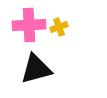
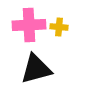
yellow cross: rotated 24 degrees clockwise
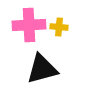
black triangle: moved 6 px right
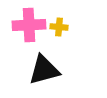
black triangle: moved 2 px right, 1 px down
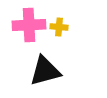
black triangle: moved 1 px right, 1 px down
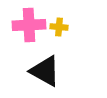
black triangle: rotated 44 degrees clockwise
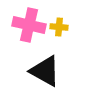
pink cross: rotated 16 degrees clockwise
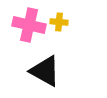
yellow cross: moved 5 px up
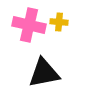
black triangle: moved 1 px left, 2 px down; rotated 40 degrees counterclockwise
